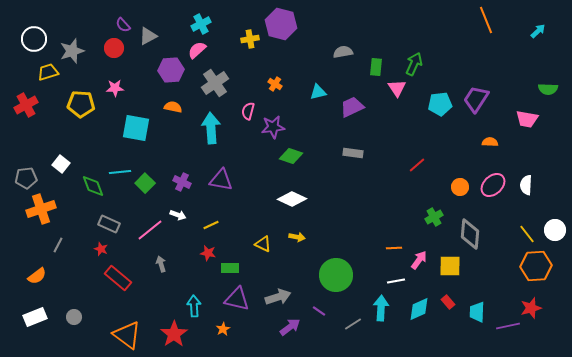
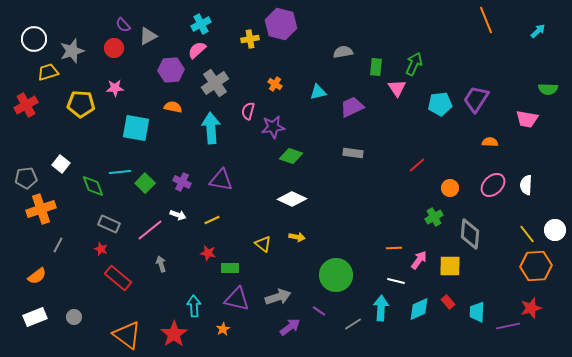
orange circle at (460, 187): moved 10 px left, 1 px down
yellow line at (211, 225): moved 1 px right, 5 px up
yellow triangle at (263, 244): rotated 12 degrees clockwise
white line at (396, 281): rotated 24 degrees clockwise
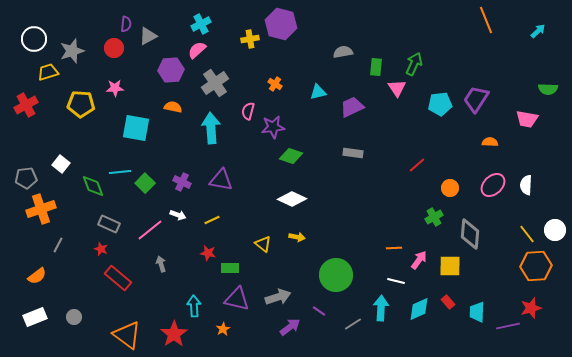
purple semicircle at (123, 25): moved 3 px right, 1 px up; rotated 133 degrees counterclockwise
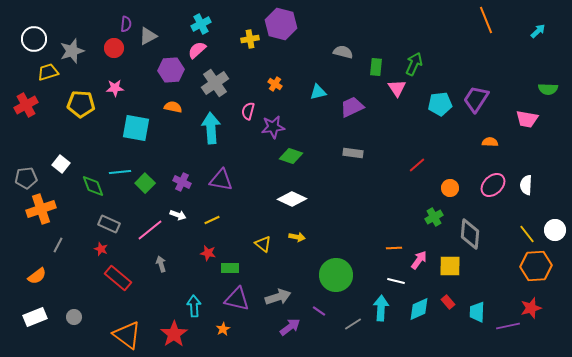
gray semicircle at (343, 52): rotated 24 degrees clockwise
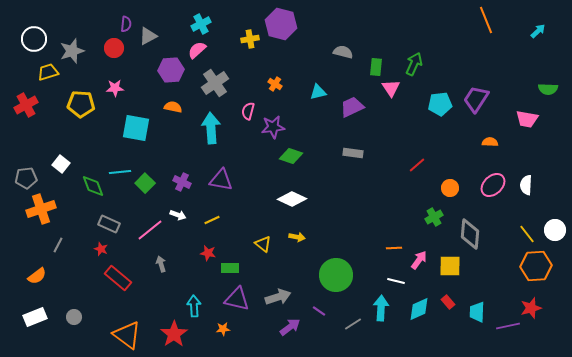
pink triangle at (397, 88): moved 6 px left
orange star at (223, 329): rotated 24 degrees clockwise
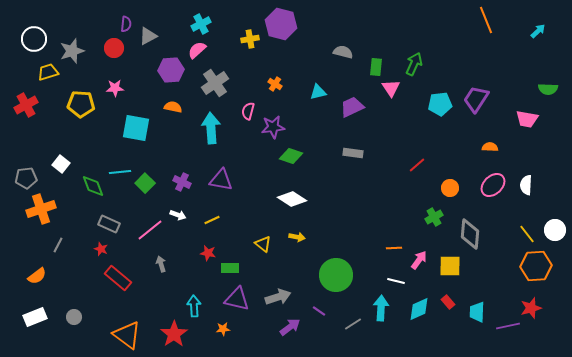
orange semicircle at (490, 142): moved 5 px down
white diamond at (292, 199): rotated 8 degrees clockwise
